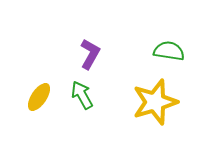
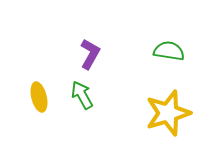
yellow ellipse: rotated 48 degrees counterclockwise
yellow star: moved 13 px right, 11 px down
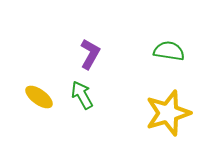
yellow ellipse: rotated 40 degrees counterclockwise
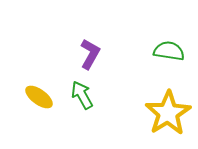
yellow star: rotated 15 degrees counterclockwise
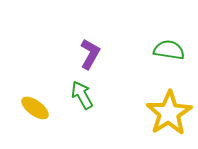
green semicircle: moved 1 px up
yellow ellipse: moved 4 px left, 11 px down
yellow star: moved 1 px right
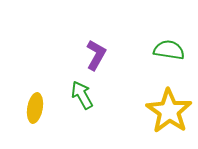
purple L-shape: moved 6 px right, 1 px down
yellow ellipse: rotated 64 degrees clockwise
yellow star: moved 2 px up; rotated 6 degrees counterclockwise
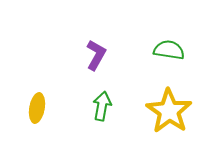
green arrow: moved 20 px right, 11 px down; rotated 40 degrees clockwise
yellow ellipse: moved 2 px right
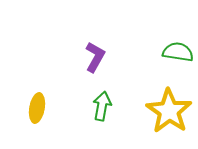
green semicircle: moved 9 px right, 2 px down
purple L-shape: moved 1 px left, 2 px down
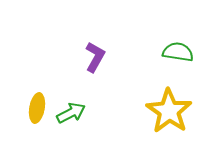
green arrow: moved 31 px left, 7 px down; rotated 52 degrees clockwise
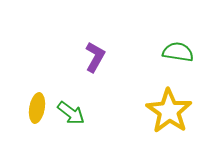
green arrow: rotated 64 degrees clockwise
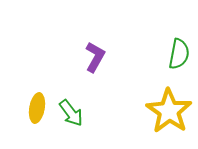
green semicircle: moved 1 px right, 2 px down; rotated 92 degrees clockwise
green arrow: rotated 16 degrees clockwise
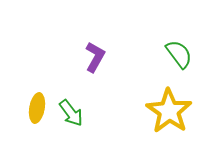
green semicircle: rotated 48 degrees counterclockwise
